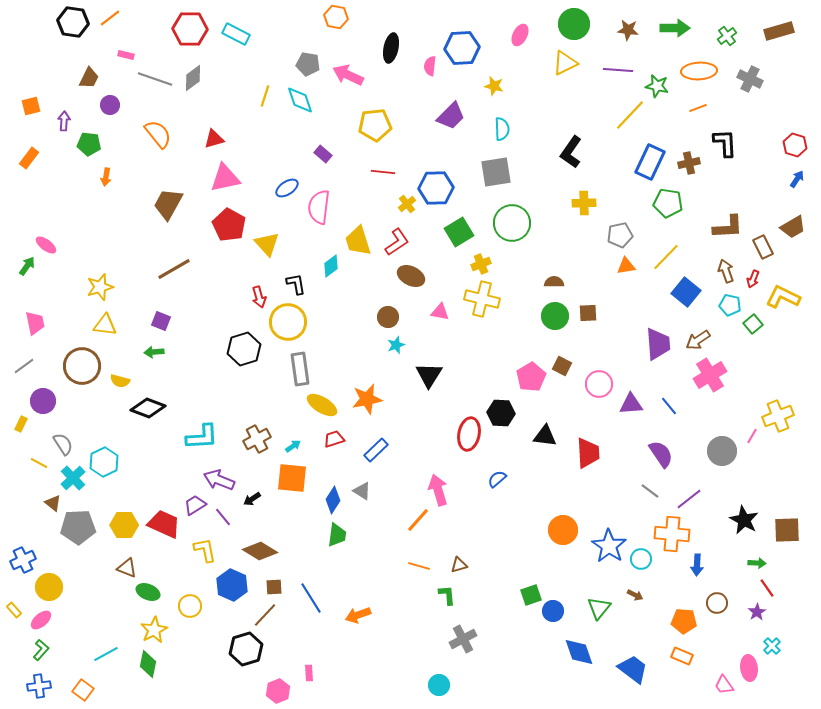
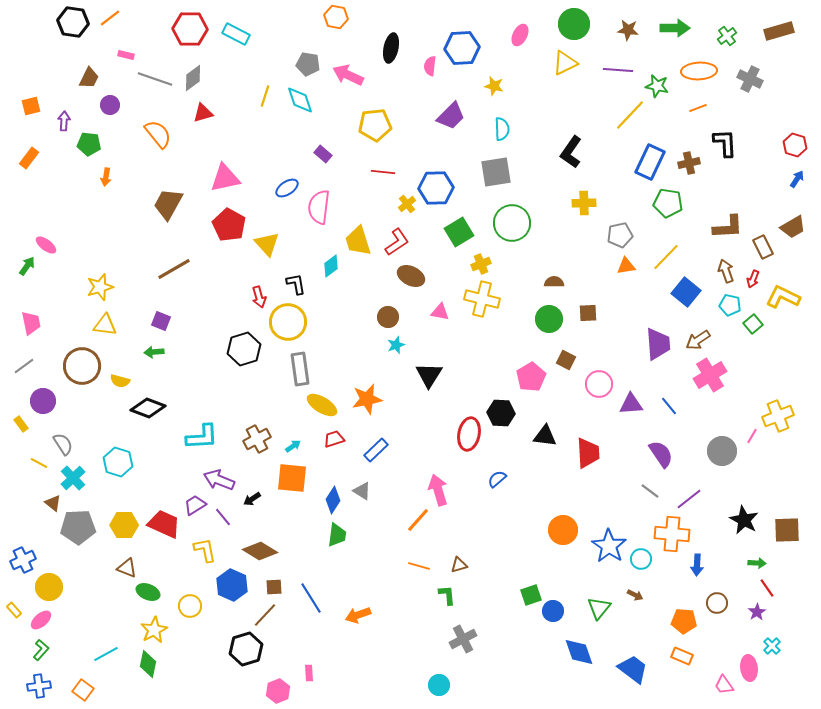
red triangle at (214, 139): moved 11 px left, 26 px up
green circle at (555, 316): moved 6 px left, 3 px down
pink trapezoid at (35, 323): moved 4 px left
brown square at (562, 366): moved 4 px right, 6 px up
yellow rectangle at (21, 424): rotated 63 degrees counterclockwise
cyan hexagon at (104, 462): moved 14 px right; rotated 16 degrees counterclockwise
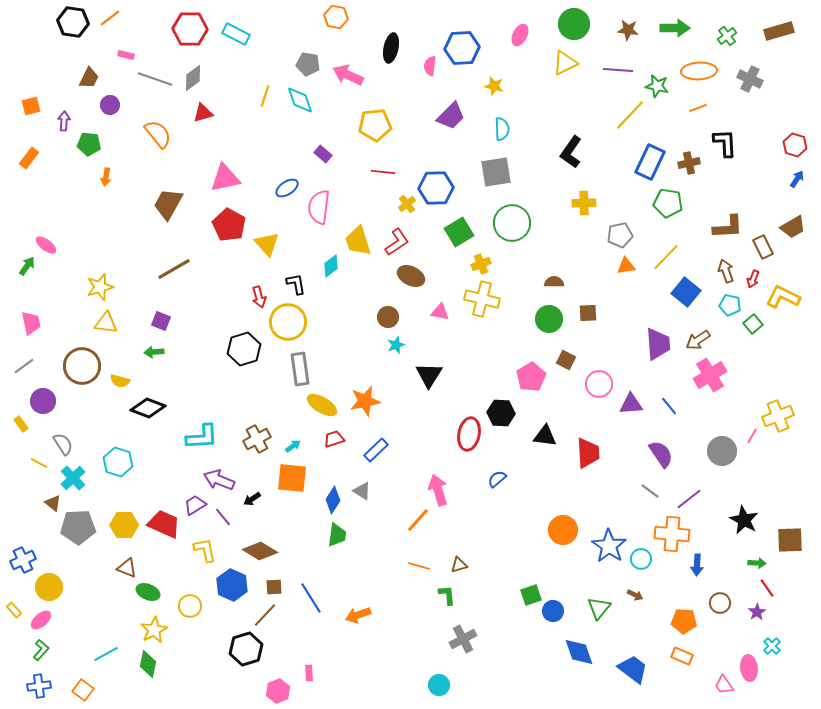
yellow triangle at (105, 325): moved 1 px right, 2 px up
orange star at (367, 399): moved 2 px left, 2 px down
brown square at (787, 530): moved 3 px right, 10 px down
brown circle at (717, 603): moved 3 px right
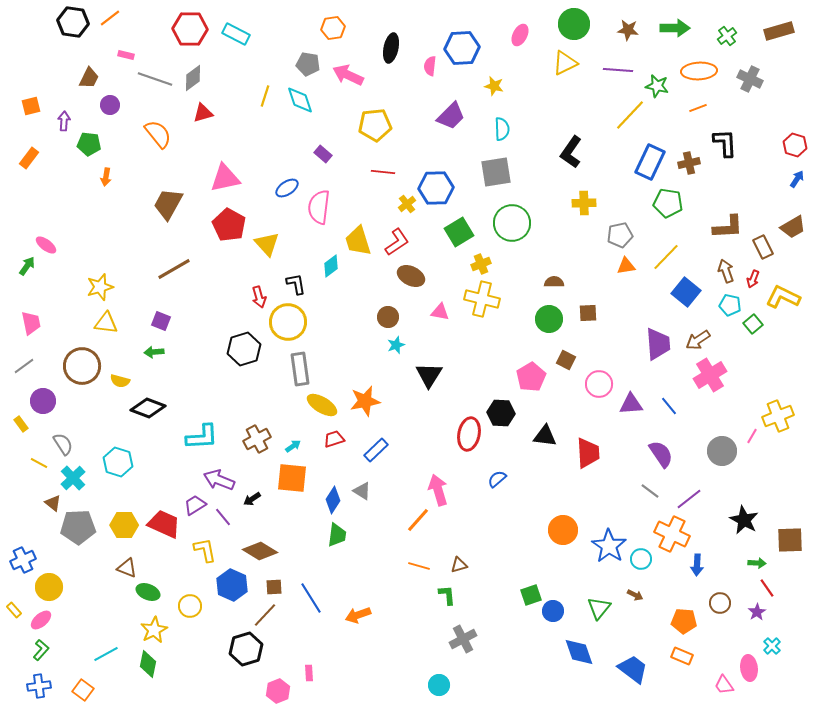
orange hexagon at (336, 17): moved 3 px left, 11 px down; rotated 20 degrees counterclockwise
orange cross at (672, 534): rotated 20 degrees clockwise
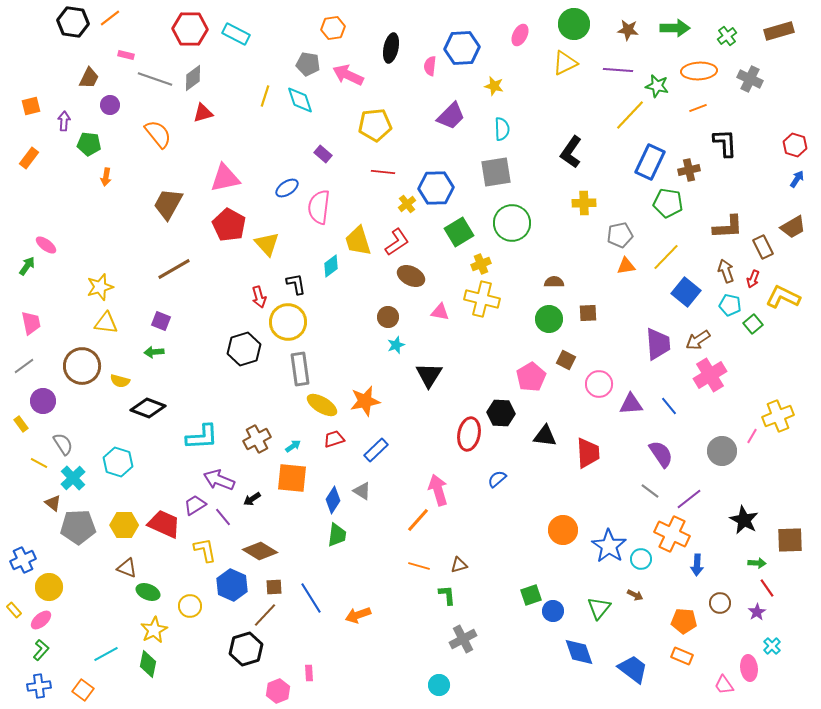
brown cross at (689, 163): moved 7 px down
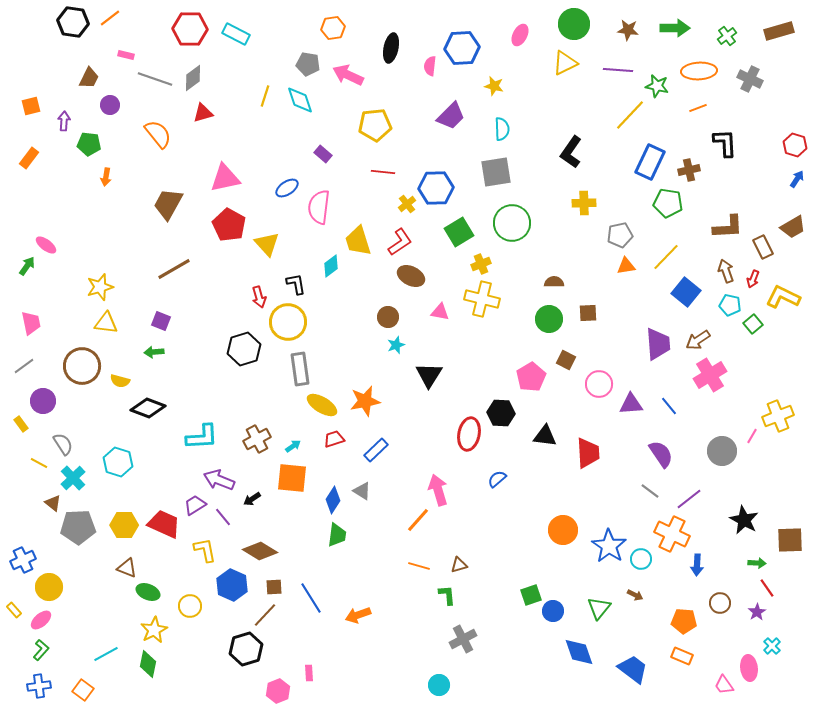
red L-shape at (397, 242): moved 3 px right
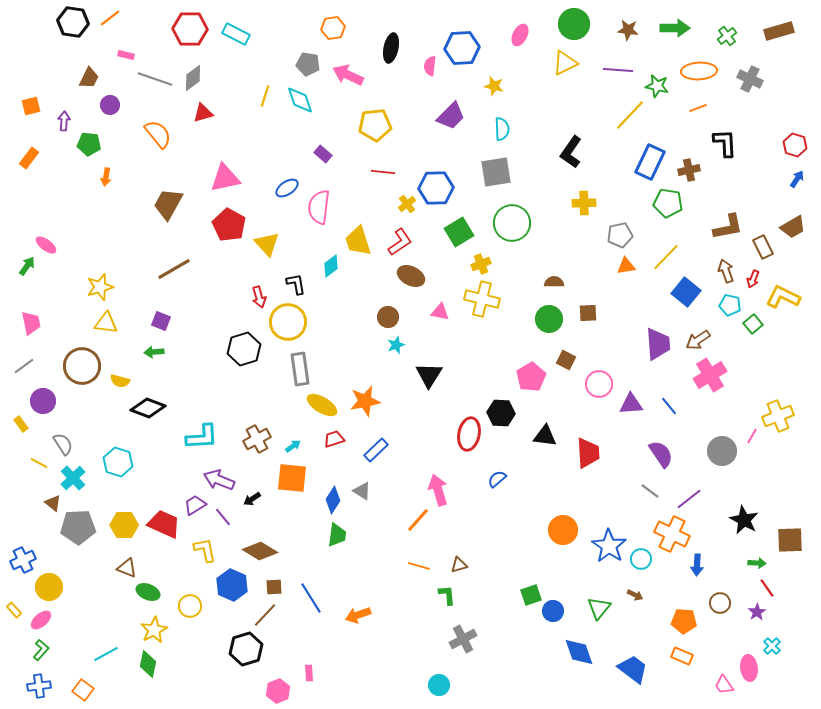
brown L-shape at (728, 227): rotated 8 degrees counterclockwise
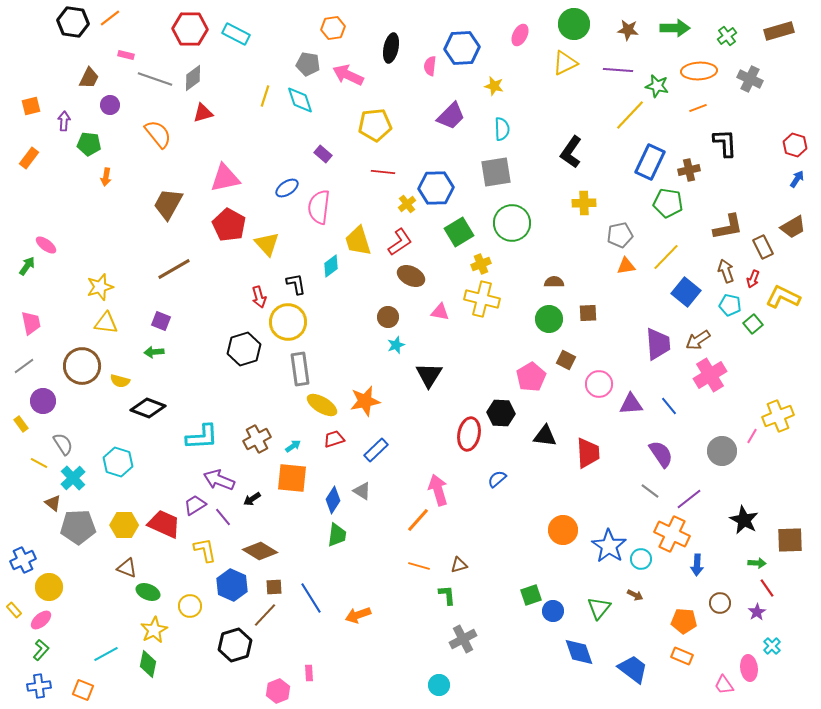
black hexagon at (246, 649): moved 11 px left, 4 px up
orange square at (83, 690): rotated 15 degrees counterclockwise
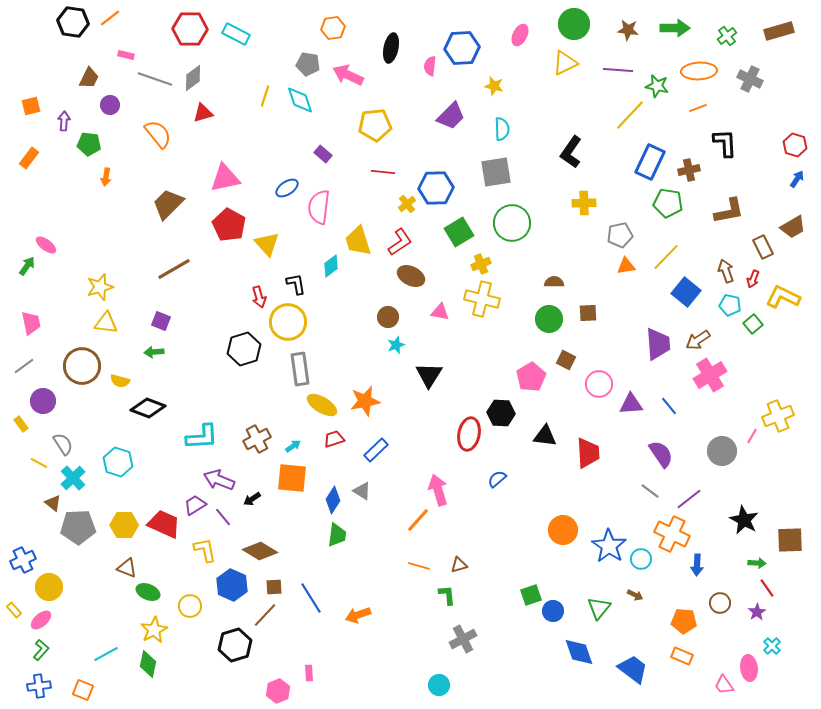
brown trapezoid at (168, 204): rotated 16 degrees clockwise
brown L-shape at (728, 227): moved 1 px right, 16 px up
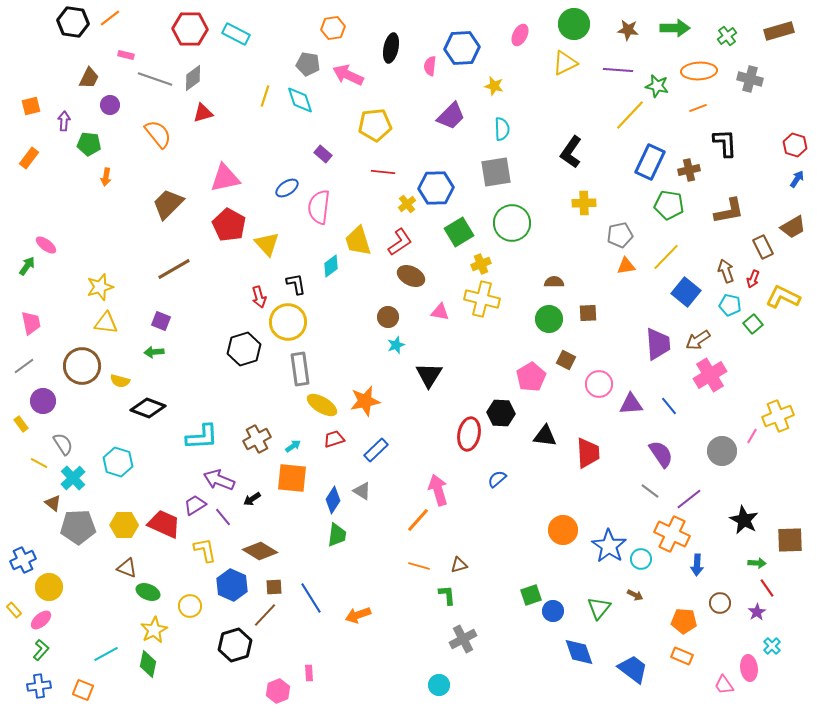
gray cross at (750, 79): rotated 10 degrees counterclockwise
green pentagon at (668, 203): moved 1 px right, 2 px down
